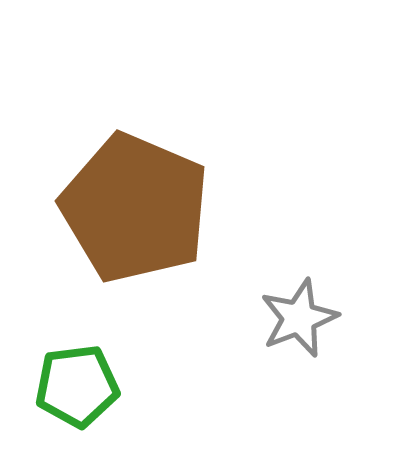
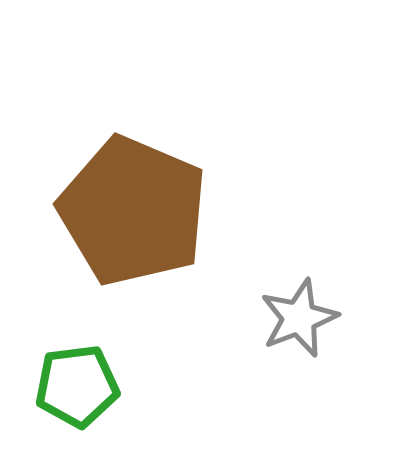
brown pentagon: moved 2 px left, 3 px down
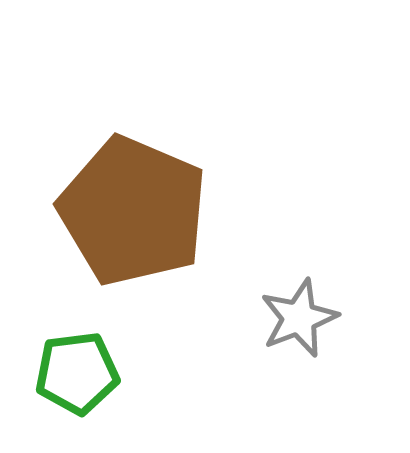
green pentagon: moved 13 px up
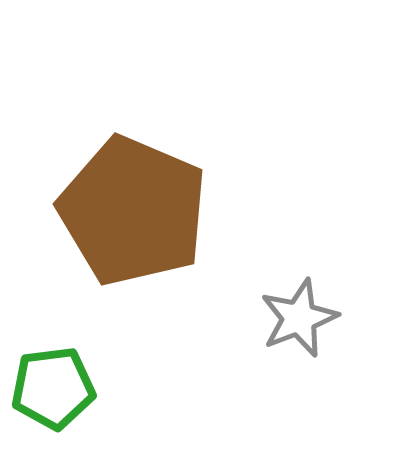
green pentagon: moved 24 px left, 15 px down
